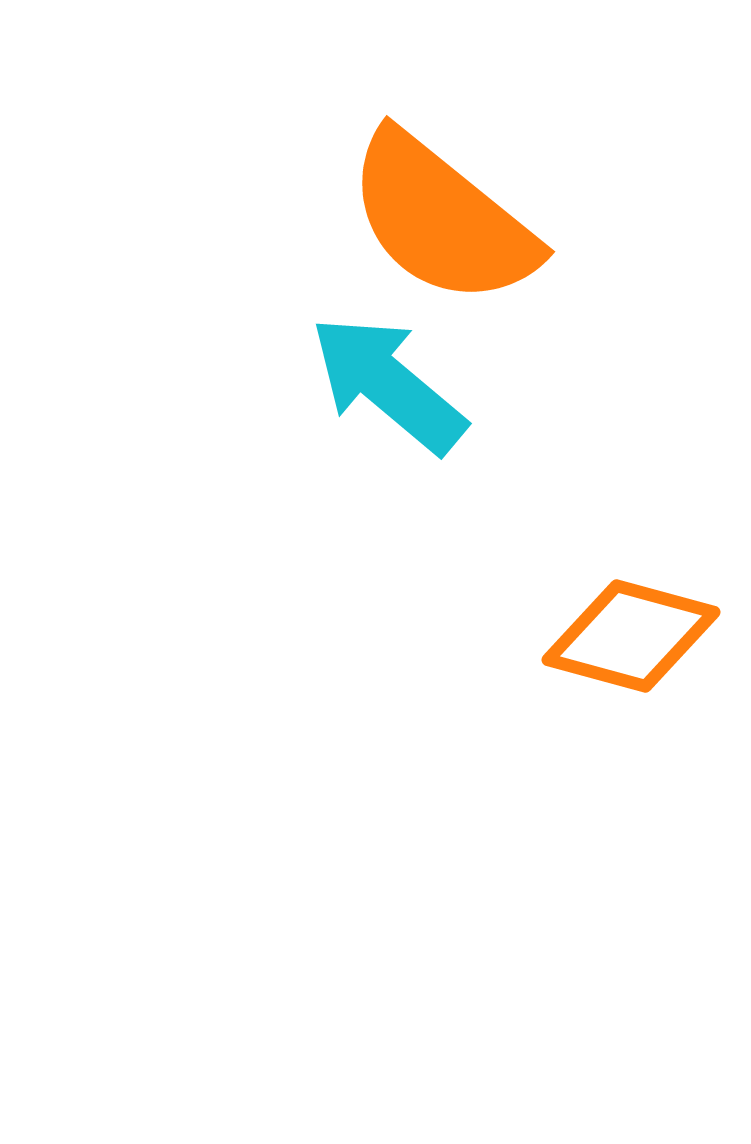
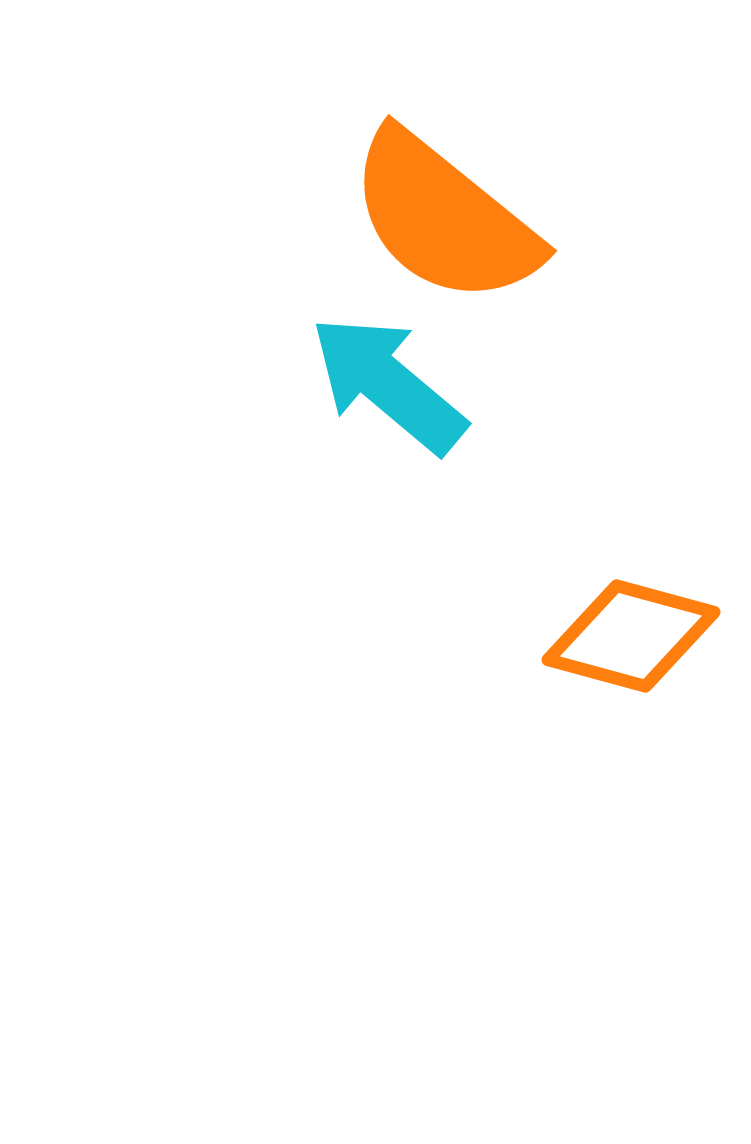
orange semicircle: moved 2 px right, 1 px up
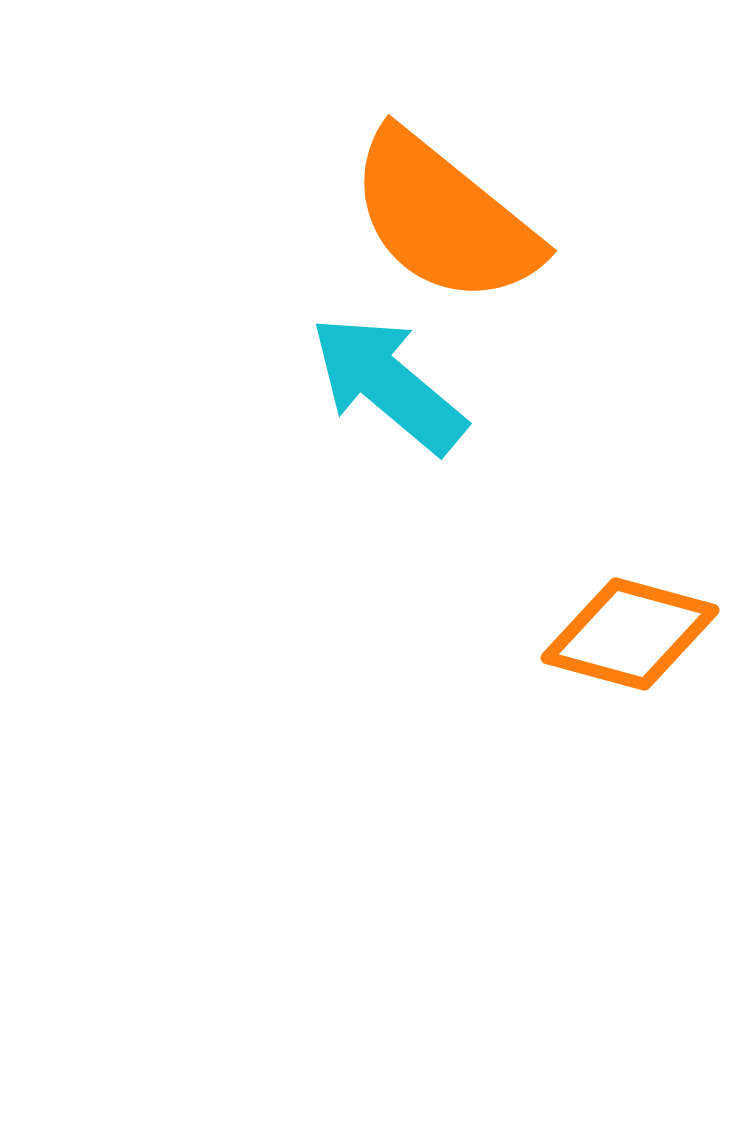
orange diamond: moved 1 px left, 2 px up
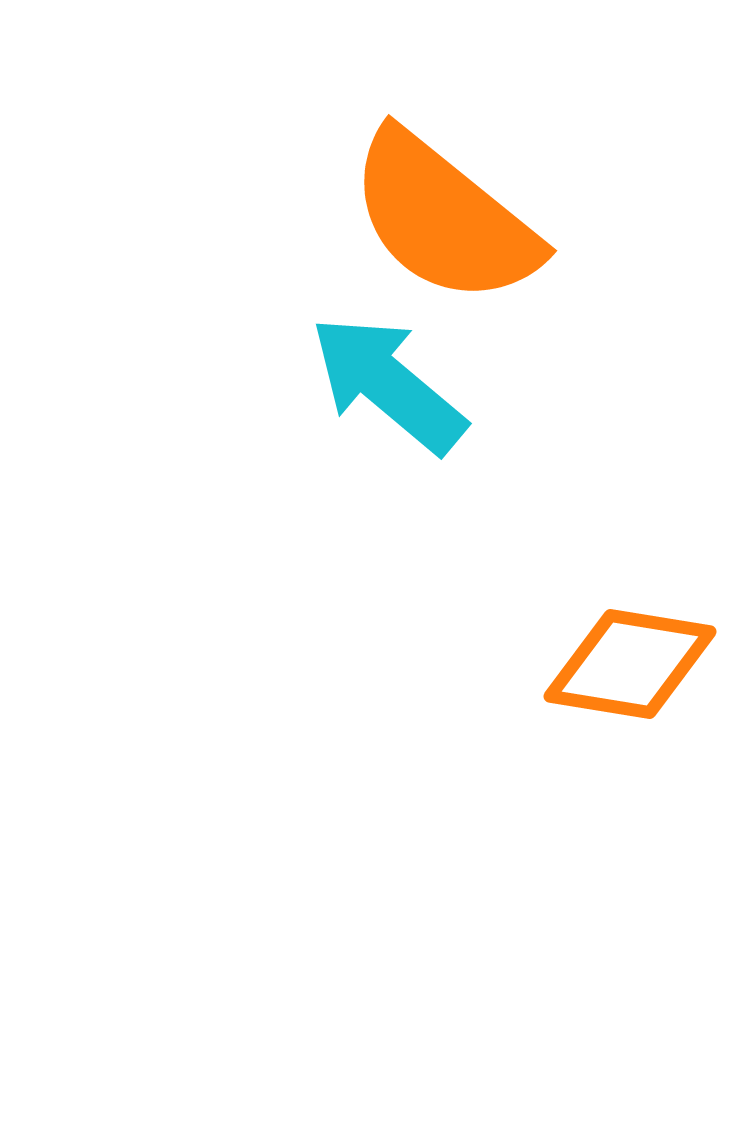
orange diamond: moved 30 px down; rotated 6 degrees counterclockwise
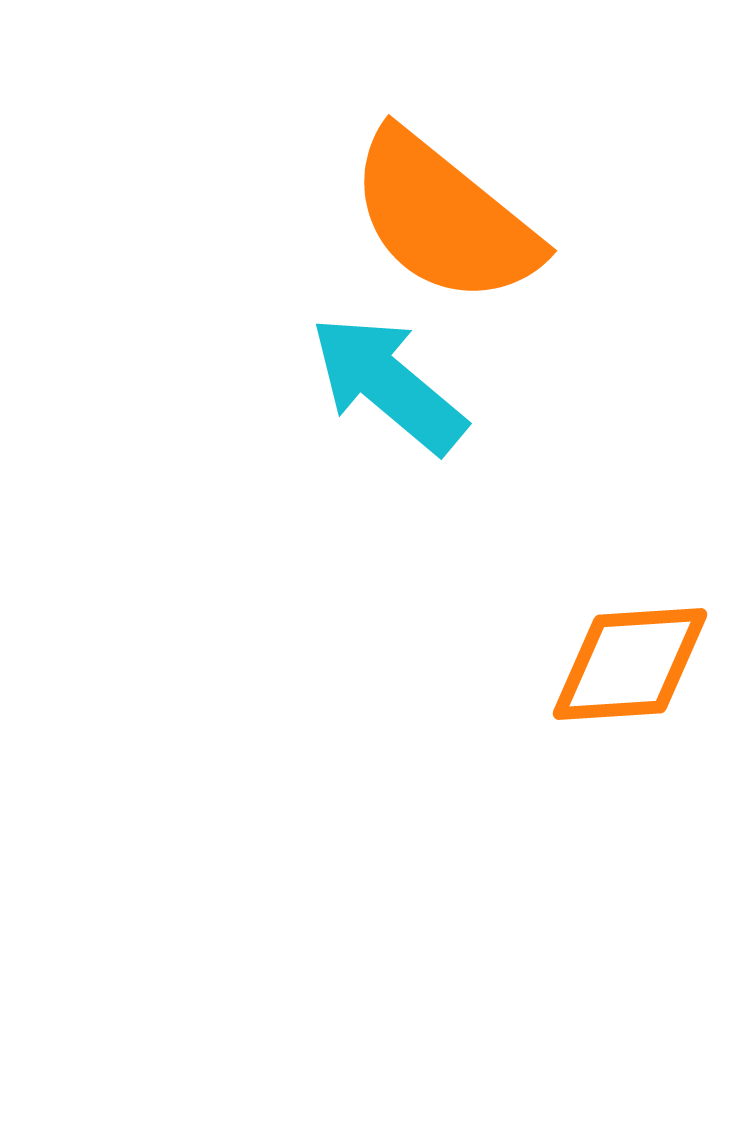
orange diamond: rotated 13 degrees counterclockwise
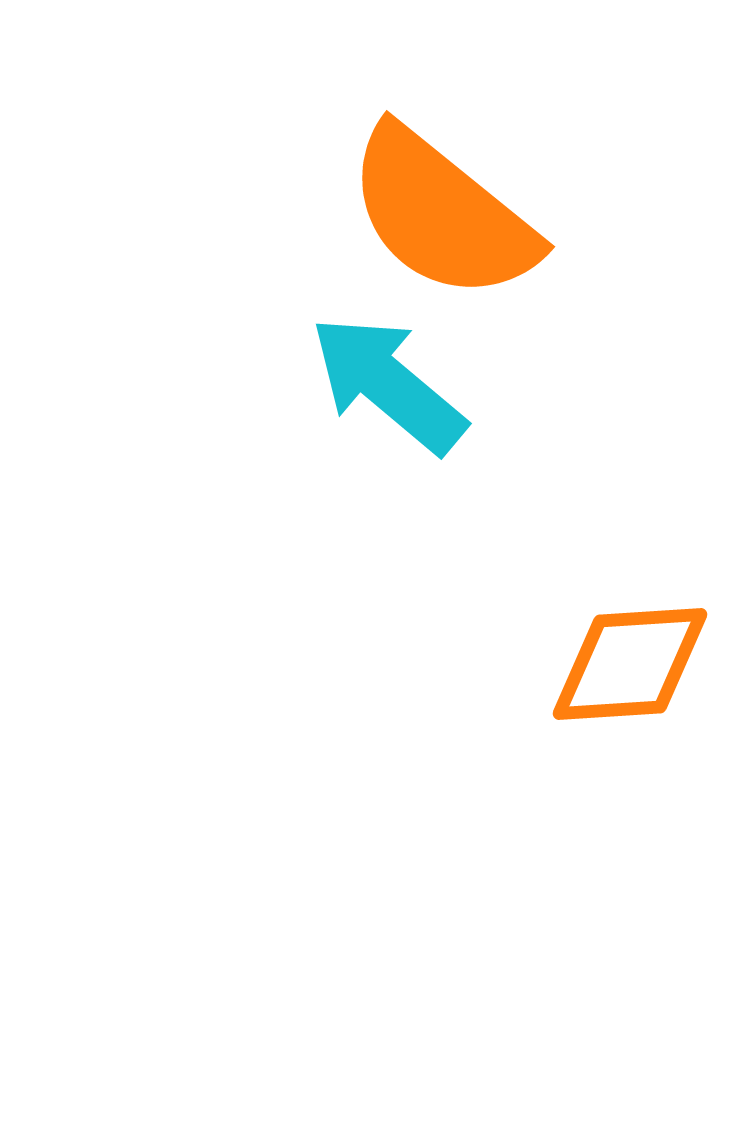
orange semicircle: moved 2 px left, 4 px up
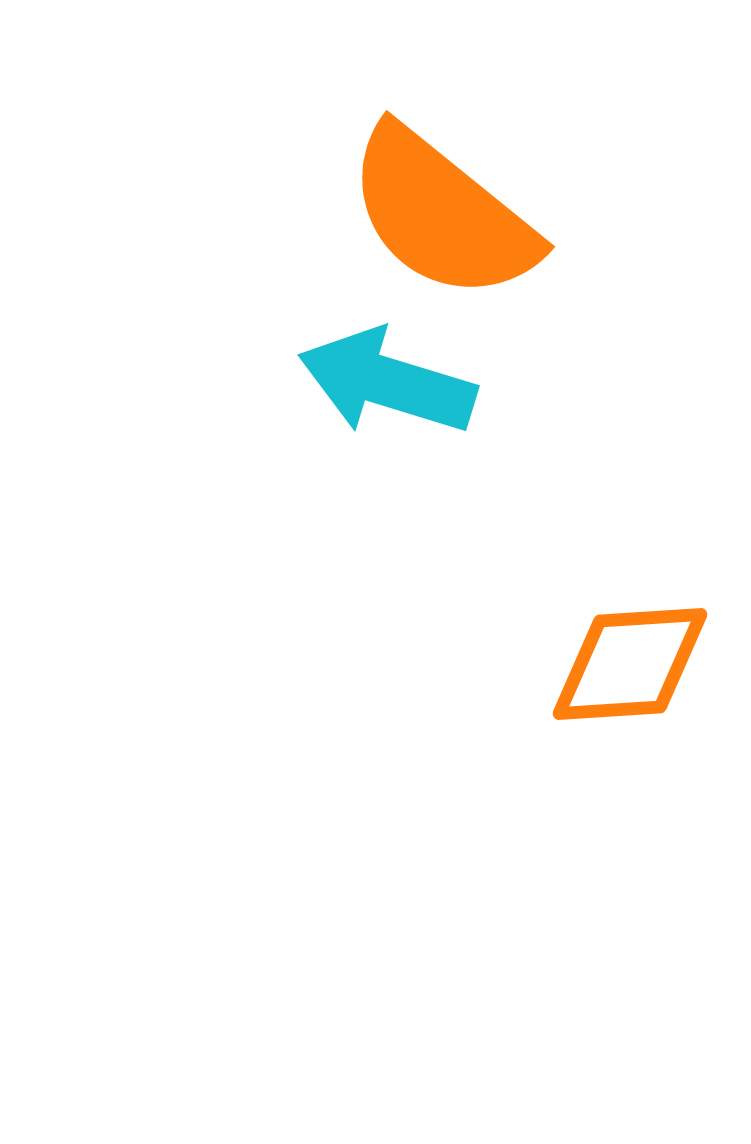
cyan arrow: moved 1 px left, 2 px up; rotated 23 degrees counterclockwise
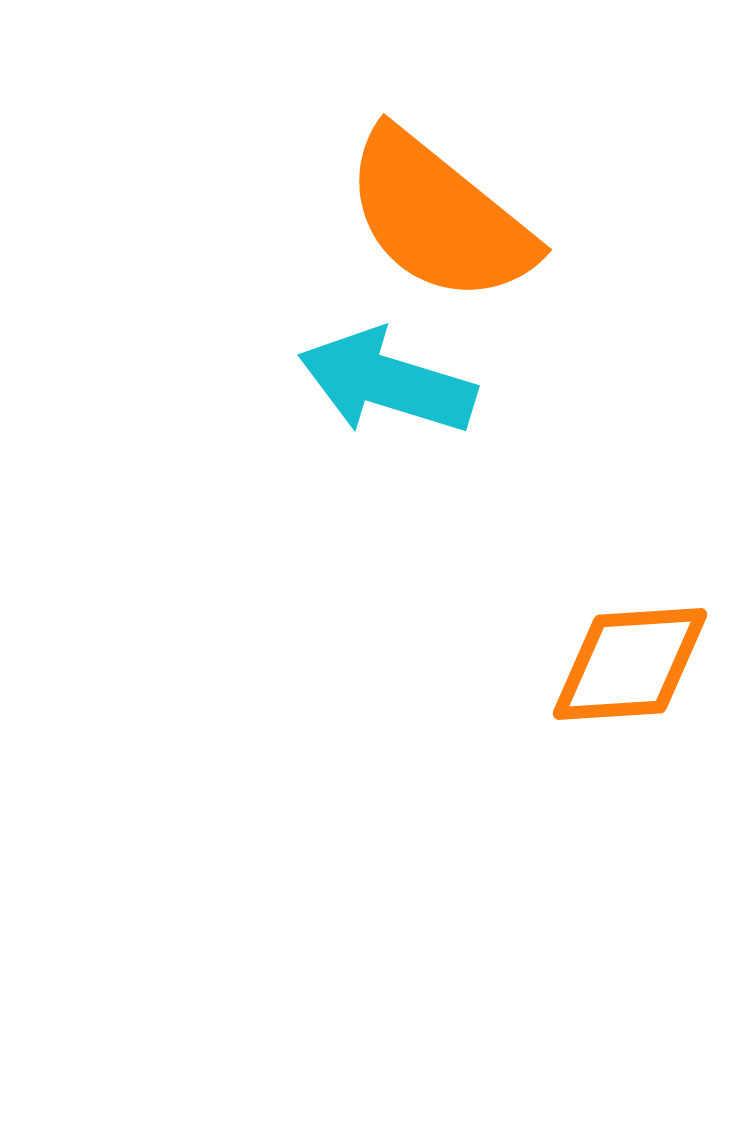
orange semicircle: moved 3 px left, 3 px down
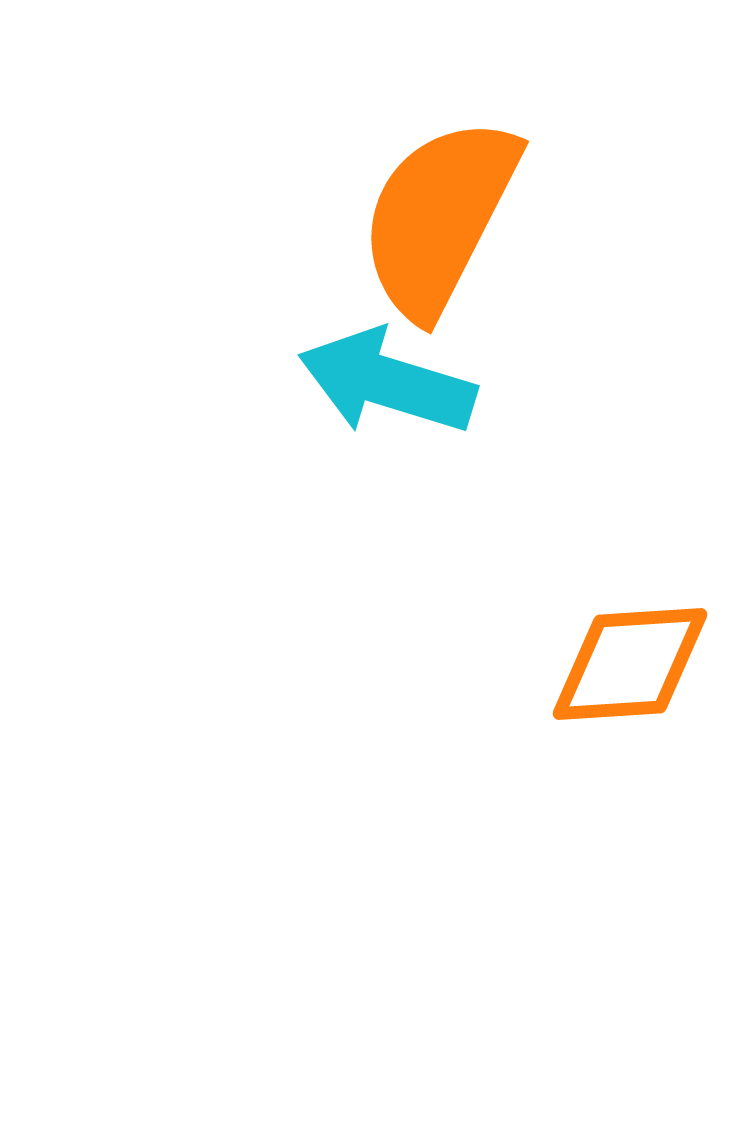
orange semicircle: rotated 78 degrees clockwise
